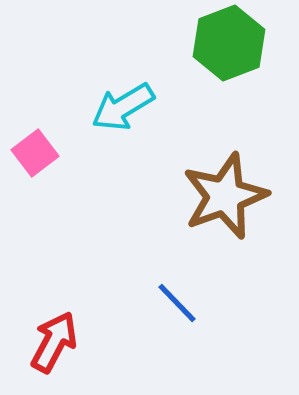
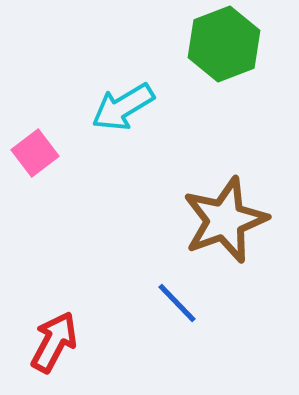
green hexagon: moved 5 px left, 1 px down
brown star: moved 24 px down
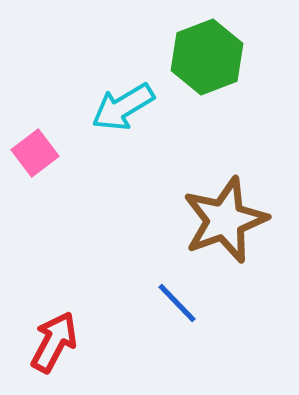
green hexagon: moved 17 px left, 13 px down
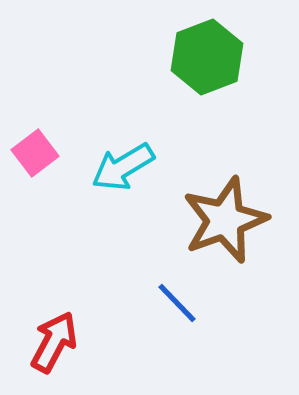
cyan arrow: moved 60 px down
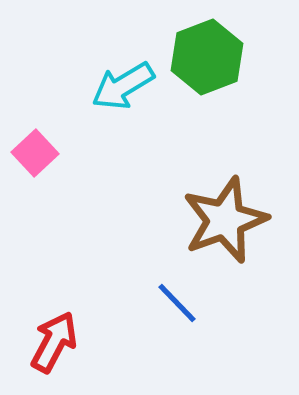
pink square: rotated 6 degrees counterclockwise
cyan arrow: moved 81 px up
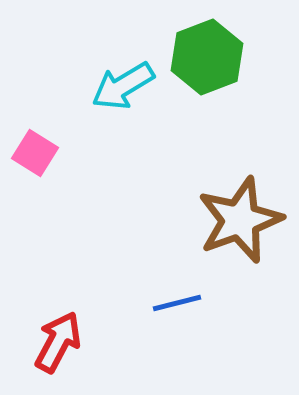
pink square: rotated 15 degrees counterclockwise
brown star: moved 15 px right
blue line: rotated 60 degrees counterclockwise
red arrow: moved 4 px right
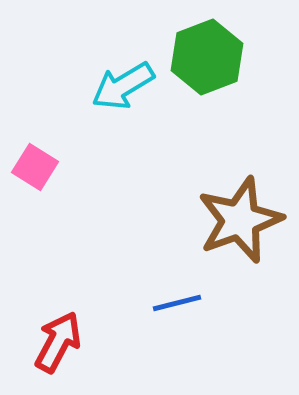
pink square: moved 14 px down
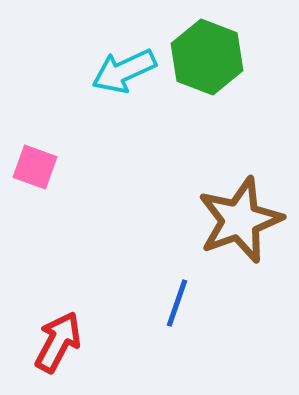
green hexagon: rotated 18 degrees counterclockwise
cyan arrow: moved 1 px right, 15 px up; rotated 6 degrees clockwise
pink square: rotated 12 degrees counterclockwise
blue line: rotated 57 degrees counterclockwise
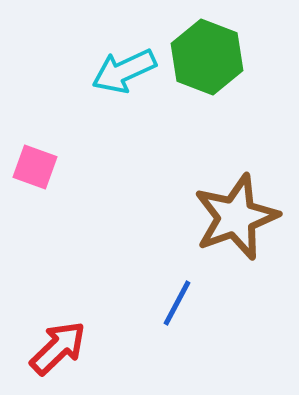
brown star: moved 4 px left, 3 px up
blue line: rotated 9 degrees clockwise
red arrow: moved 6 px down; rotated 18 degrees clockwise
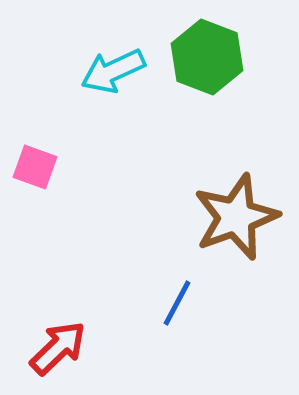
cyan arrow: moved 11 px left
